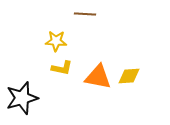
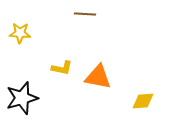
yellow star: moved 36 px left, 8 px up
yellow diamond: moved 14 px right, 25 px down
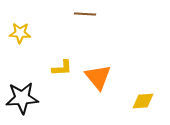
yellow L-shape: rotated 15 degrees counterclockwise
orange triangle: rotated 40 degrees clockwise
black star: rotated 12 degrees clockwise
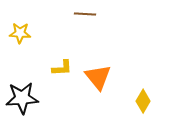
yellow diamond: rotated 55 degrees counterclockwise
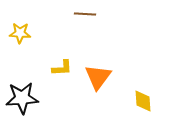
orange triangle: rotated 16 degrees clockwise
yellow diamond: rotated 35 degrees counterclockwise
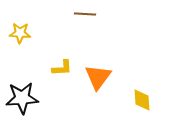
yellow diamond: moved 1 px left, 1 px up
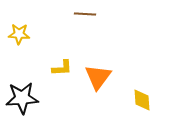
yellow star: moved 1 px left, 1 px down
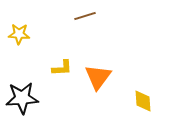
brown line: moved 2 px down; rotated 20 degrees counterclockwise
yellow diamond: moved 1 px right, 1 px down
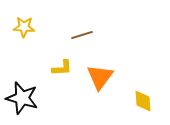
brown line: moved 3 px left, 19 px down
yellow star: moved 5 px right, 7 px up
orange triangle: moved 2 px right
black star: rotated 20 degrees clockwise
